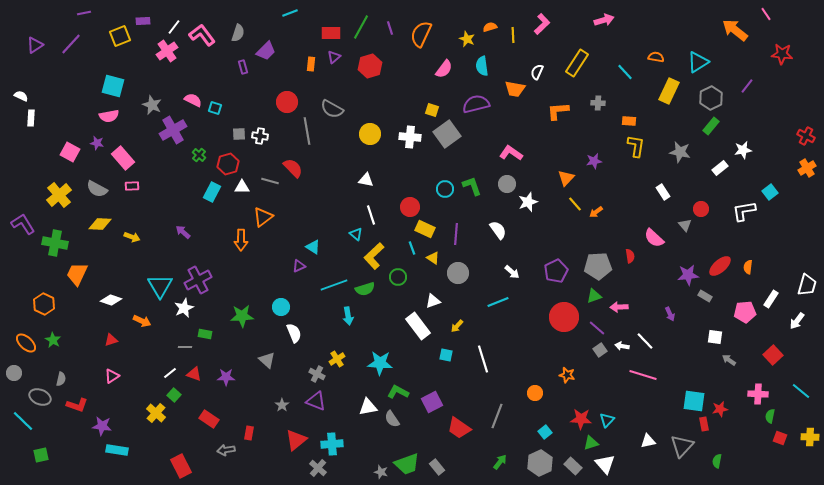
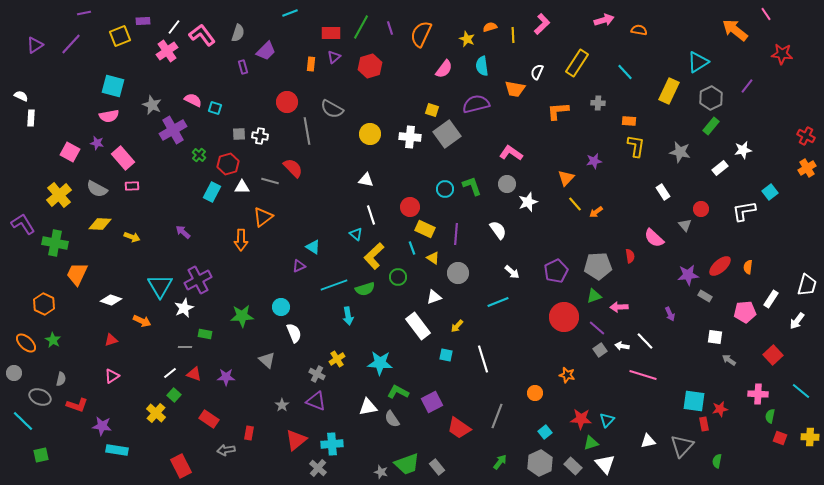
orange semicircle at (656, 57): moved 17 px left, 27 px up
white triangle at (433, 301): moved 1 px right, 4 px up
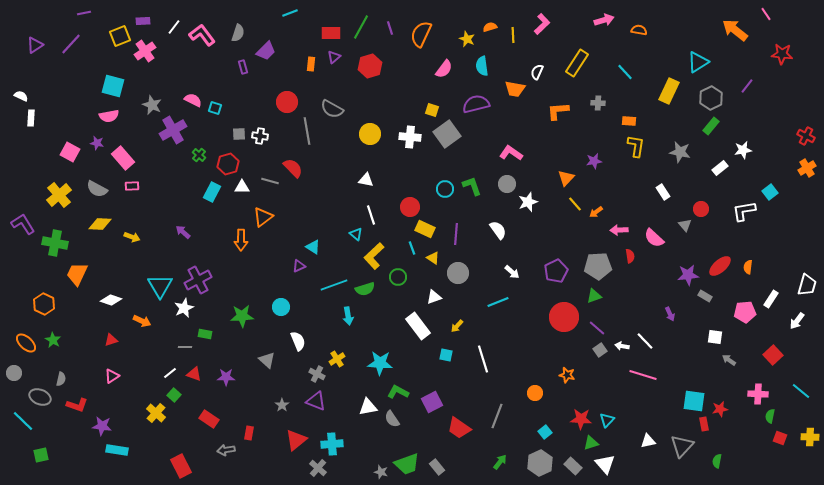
pink cross at (167, 51): moved 22 px left
pink arrow at (619, 307): moved 77 px up
white semicircle at (294, 333): moved 4 px right, 8 px down
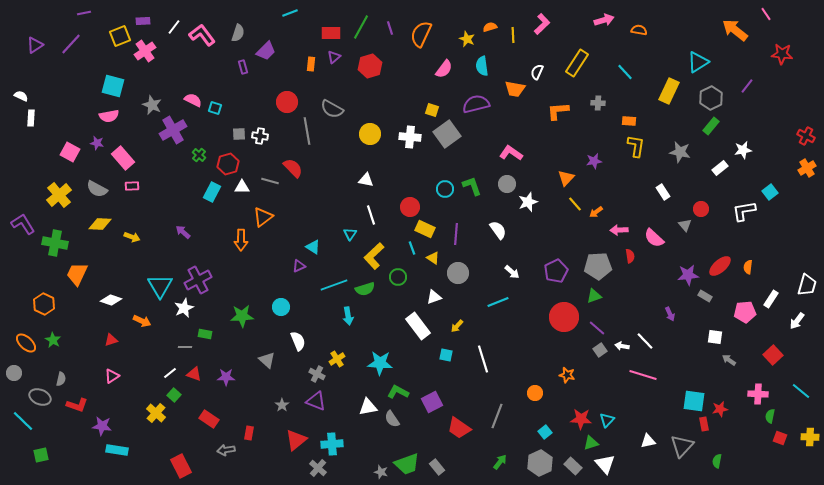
cyan triangle at (356, 234): moved 6 px left; rotated 24 degrees clockwise
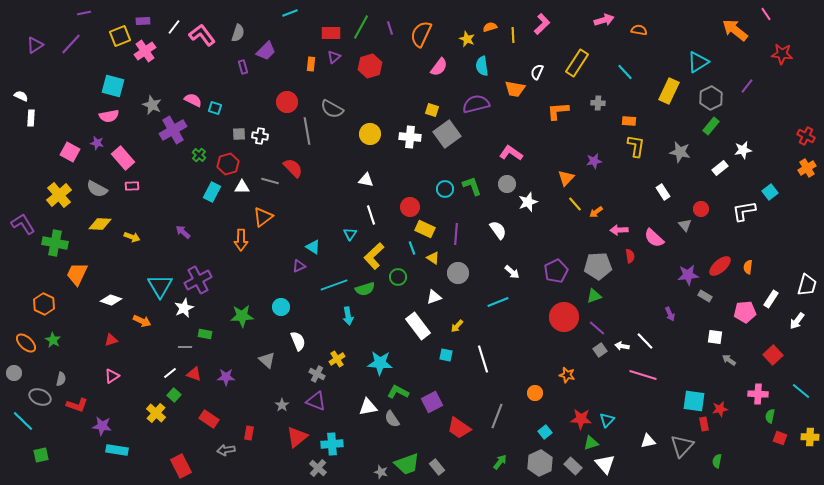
pink semicircle at (444, 69): moved 5 px left, 2 px up
red triangle at (296, 440): moved 1 px right, 3 px up
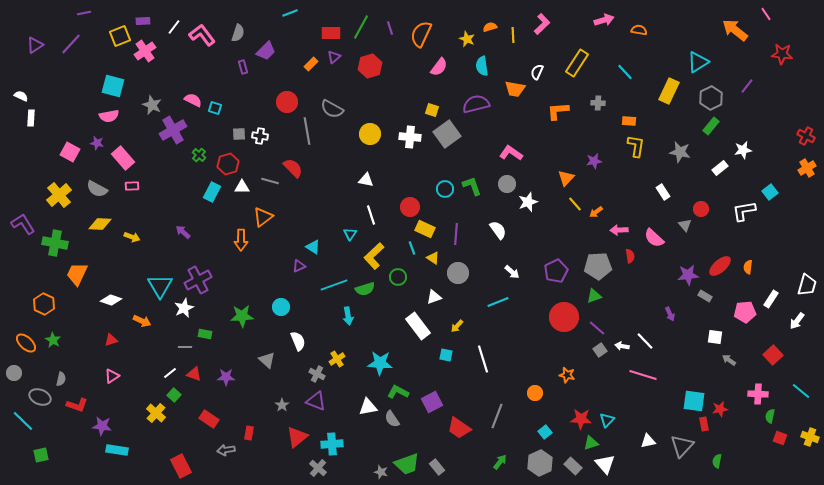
orange rectangle at (311, 64): rotated 40 degrees clockwise
yellow cross at (810, 437): rotated 18 degrees clockwise
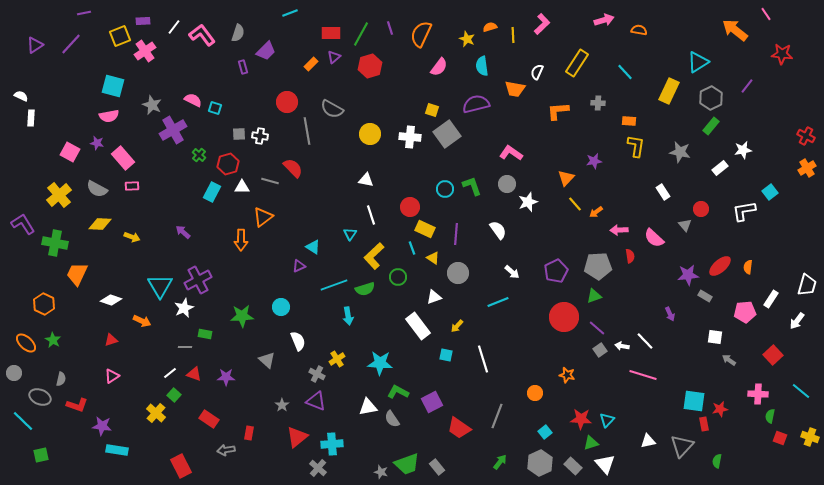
green line at (361, 27): moved 7 px down
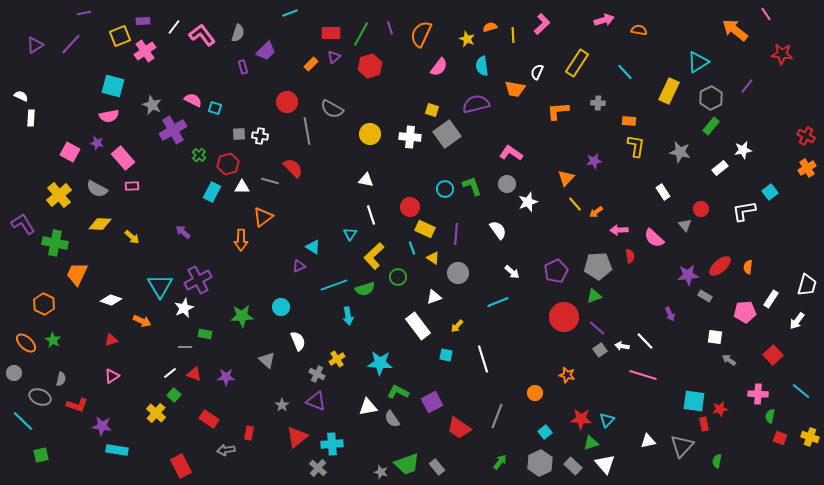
yellow arrow at (132, 237): rotated 21 degrees clockwise
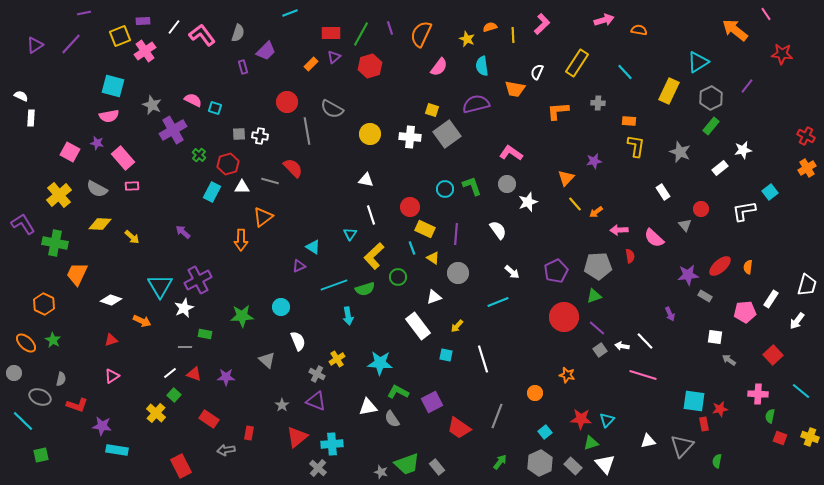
gray star at (680, 152): rotated 10 degrees clockwise
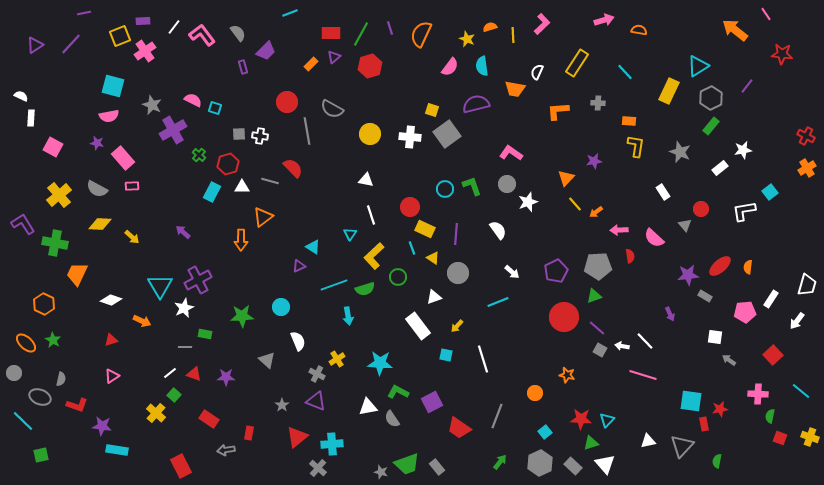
gray semicircle at (238, 33): rotated 54 degrees counterclockwise
cyan triangle at (698, 62): moved 4 px down
pink semicircle at (439, 67): moved 11 px right
pink square at (70, 152): moved 17 px left, 5 px up
gray square at (600, 350): rotated 24 degrees counterclockwise
cyan square at (694, 401): moved 3 px left
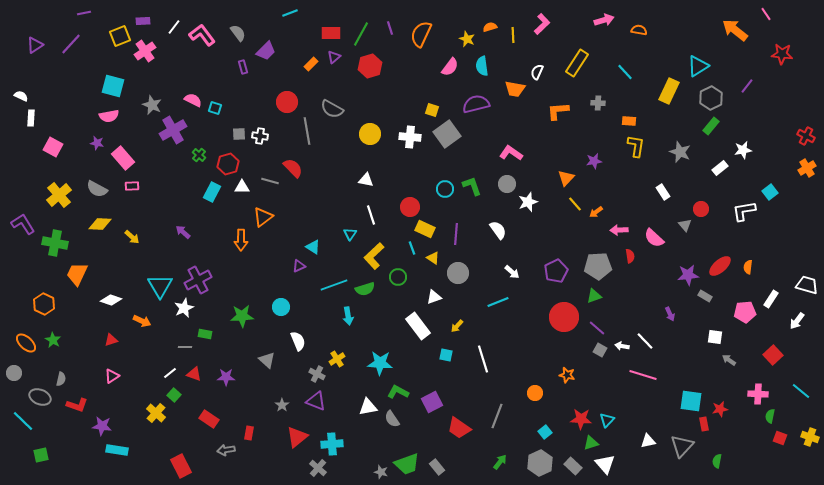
white trapezoid at (807, 285): rotated 90 degrees counterclockwise
